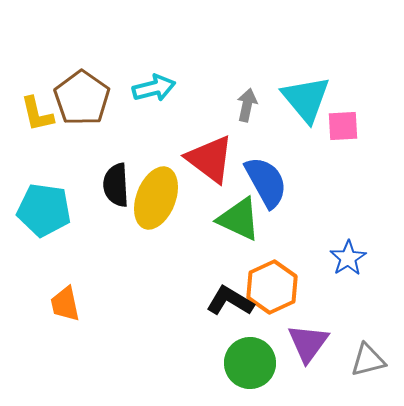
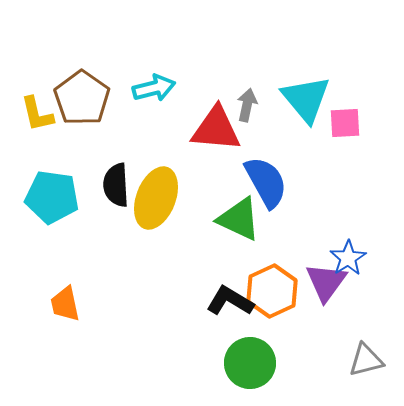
pink square: moved 2 px right, 3 px up
red triangle: moved 6 px right, 30 px up; rotated 32 degrees counterclockwise
cyan pentagon: moved 8 px right, 13 px up
orange hexagon: moved 4 px down
purple triangle: moved 18 px right, 61 px up
gray triangle: moved 2 px left
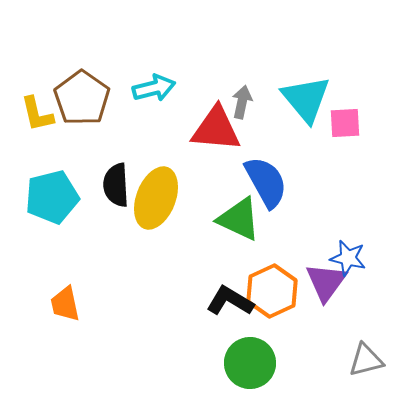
gray arrow: moved 5 px left, 3 px up
cyan pentagon: rotated 22 degrees counterclockwise
blue star: rotated 27 degrees counterclockwise
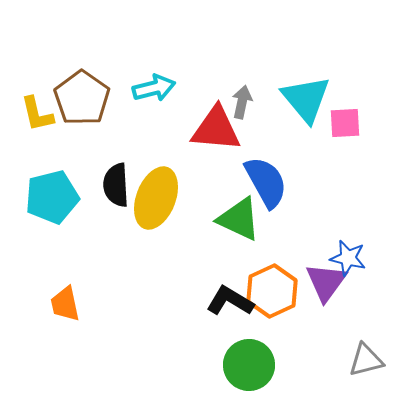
green circle: moved 1 px left, 2 px down
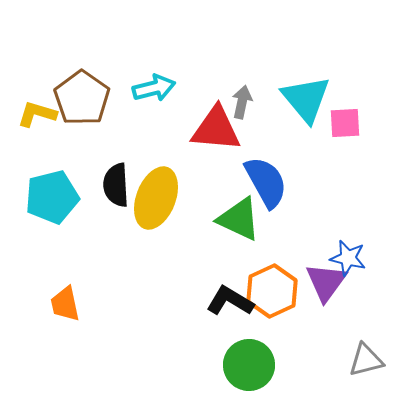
yellow L-shape: rotated 120 degrees clockwise
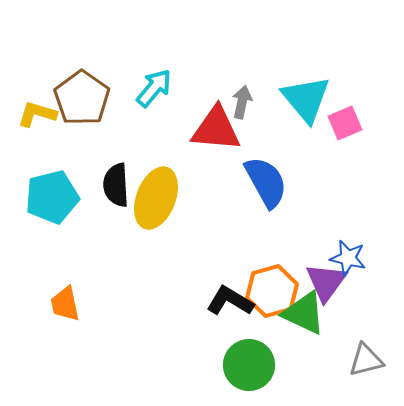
cyan arrow: rotated 36 degrees counterclockwise
pink square: rotated 20 degrees counterclockwise
green triangle: moved 65 px right, 94 px down
orange hexagon: rotated 9 degrees clockwise
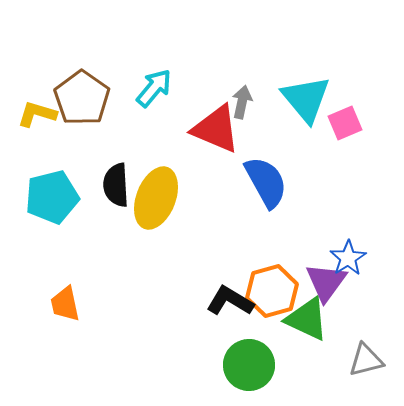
red triangle: rotated 18 degrees clockwise
blue star: rotated 27 degrees clockwise
green triangle: moved 3 px right, 6 px down
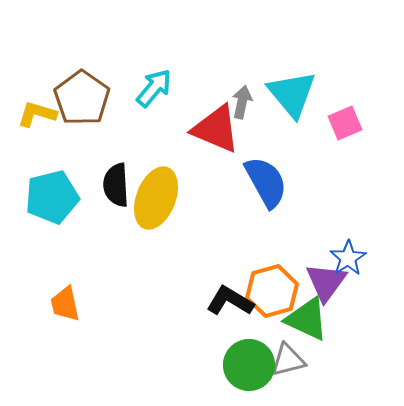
cyan triangle: moved 14 px left, 5 px up
gray triangle: moved 78 px left
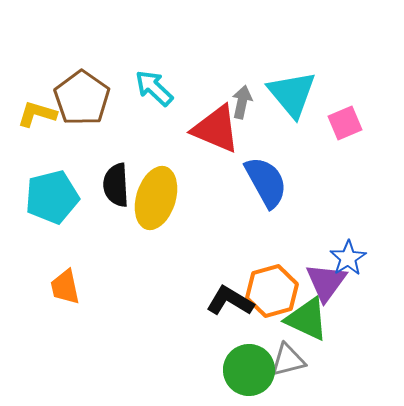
cyan arrow: rotated 87 degrees counterclockwise
yellow ellipse: rotated 4 degrees counterclockwise
orange trapezoid: moved 17 px up
green circle: moved 5 px down
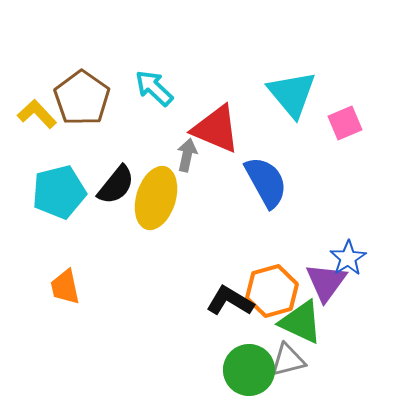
gray arrow: moved 55 px left, 53 px down
yellow L-shape: rotated 30 degrees clockwise
black semicircle: rotated 138 degrees counterclockwise
cyan pentagon: moved 7 px right, 5 px up
green triangle: moved 6 px left, 3 px down
